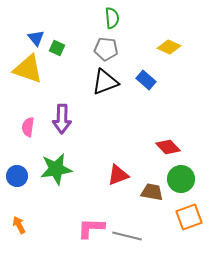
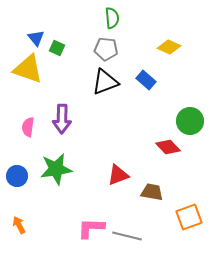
green circle: moved 9 px right, 58 px up
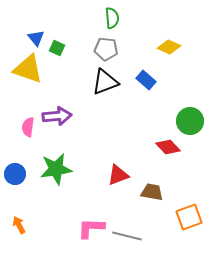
purple arrow: moved 5 px left, 3 px up; rotated 96 degrees counterclockwise
blue circle: moved 2 px left, 2 px up
